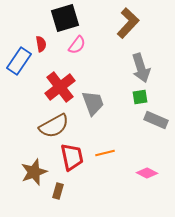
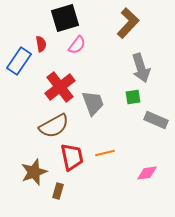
green square: moved 7 px left
pink diamond: rotated 35 degrees counterclockwise
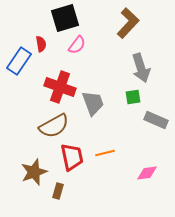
red cross: rotated 32 degrees counterclockwise
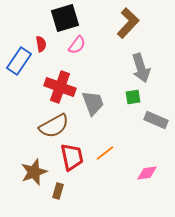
orange line: rotated 24 degrees counterclockwise
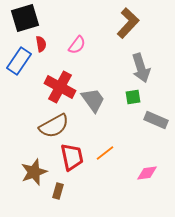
black square: moved 40 px left
red cross: rotated 8 degrees clockwise
gray trapezoid: moved 3 px up; rotated 16 degrees counterclockwise
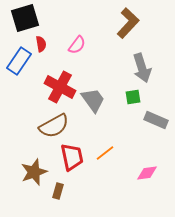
gray arrow: moved 1 px right
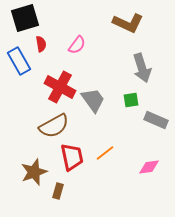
brown L-shape: rotated 72 degrees clockwise
blue rectangle: rotated 64 degrees counterclockwise
green square: moved 2 px left, 3 px down
pink diamond: moved 2 px right, 6 px up
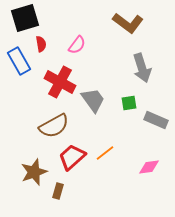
brown L-shape: rotated 12 degrees clockwise
red cross: moved 5 px up
green square: moved 2 px left, 3 px down
red trapezoid: rotated 120 degrees counterclockwise
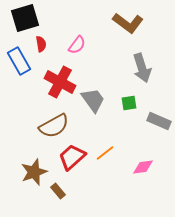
gray rectangle: moved 3 px right, 1 px down
pink diamond: moved 6 px left
brown rectangle: rotated 56 degrees counterclockwise
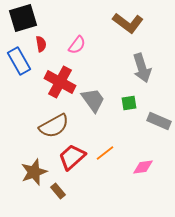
black square: moved 2 px left
